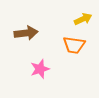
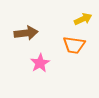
pink star: moved 6 px up; rotated 12 degrees counterclockwise
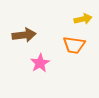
yellow arrow: rotated 12 degrees clockwise
brown arrow: moved 2 px left, 2 px down
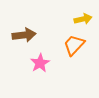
orange trapezoid: rotated 125 degrees clockwise
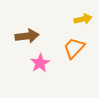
brown arrow: moved 3 px right, 1 px down
orange trapezoid: moved 3 px down
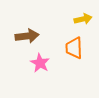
orange trapezoid: rotated 45 degrees counterclockwise
pink star: rotated 12 degrees counterclockwise
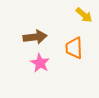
yellow arrow: moved 1 px right, 4 px up; rotated 54 degrees clockwise
brown arrow: moved 8 px right, 1 px down
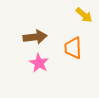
orange trapezoid: moved 1 px left
pink star: moved 1 px left
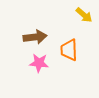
orange trapezoid: moved 4 px left, 2 px down
pink star: rotated 24 degrees counterclockwise
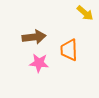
yellow arrow: moved 1 px right, 2 px up
brown arrow: moved 1 px left
